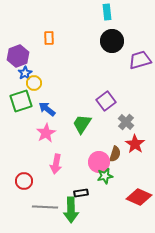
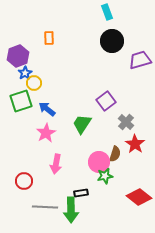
cyan rectangle: rotated 14 degrees counterclockwise
red diamond: rotated 15 degrees clockwise
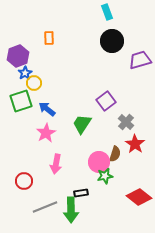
gray line: rotated 25 degrees counterclockwise
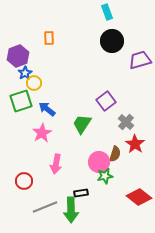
pink star: moved 4 px left
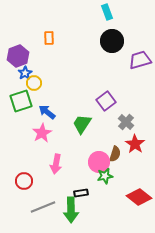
blue arrow: moved 3 px down
gray line: moved 2 px left
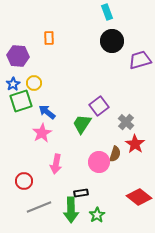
purple hexagon: rotated 25 degrees clockwise
blue star: moved 12 px left, 11 px down
purple square: moved 7 px left, 5 px down
green star: moved 8 px left, 39 px down; rotated 21 degrees counterclockwise
gray line: moved 4 px left
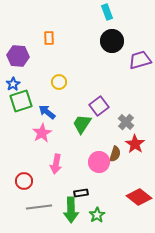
yellow circle: moved 25 px right, 1 px up
gray line: rotated 15 degrees clockwise
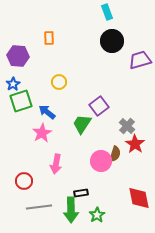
gray cross: moved 1 px right, 4 px down
pink circle: moved 2 px right, 1 px up
red diamond: moved 1 px down; rotated 40 degrees clockwise
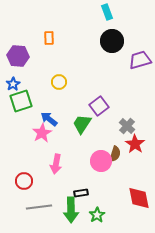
blue arrow: moved 2 px right, 7 px down
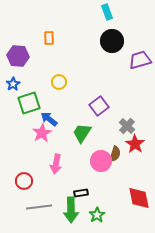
green square: moved 8 px right, 2 px down
green trapezoid: moved 9 px down
